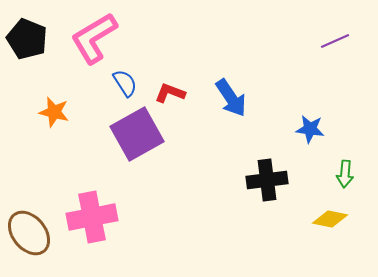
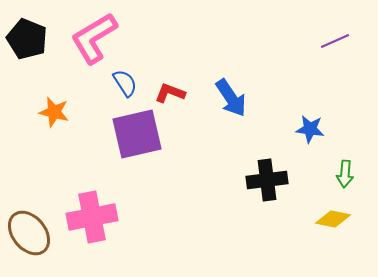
purple square: rotated 16 degrees clockwise
yellow diamond: moved 3 px right
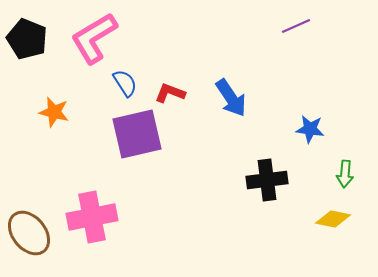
purple line: moved 39 px left, 15 px up
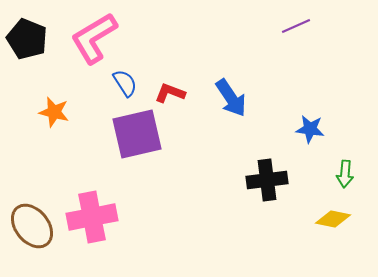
brown ellipse: moved 3 px right, 7 px up
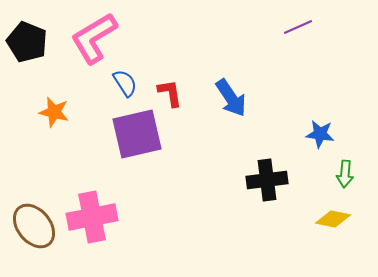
purple line: moved 2 px right, 1 px down
black pentagon: moved 3 px down
red L-shape: rotated 60 degrees clockwise
blue star: moved 10 px right, 5 px down
brown ellipse: moved 2 px right
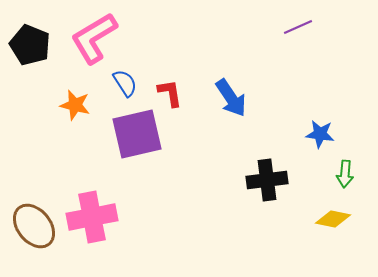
black pentagon: moved 3 px right, 3 px down
orange star: moved 21 px right, 7 px up
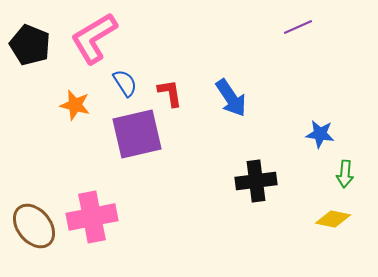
black cross: moved 11 px left, 1 px down
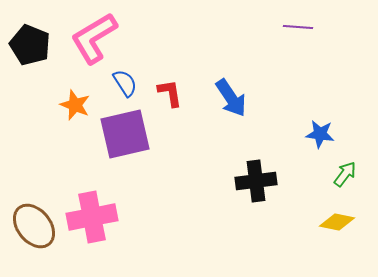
purple line: rotated 28 degrees clockwise
orange star: rotated 8 degrees clockwise
purple square: moved 12 px left
green arrow: rotated 148 degrees counterclockwise
yellow diamond: moved 4 px right, 3 px down
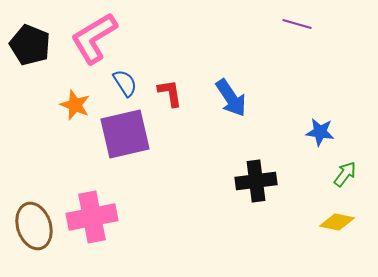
purple line: moved 1 px left, 3 px up; rotated 12 degrees clockwise
blue star: moved 2 px up
brown ellipse: rotated 21 degrees clockwise
